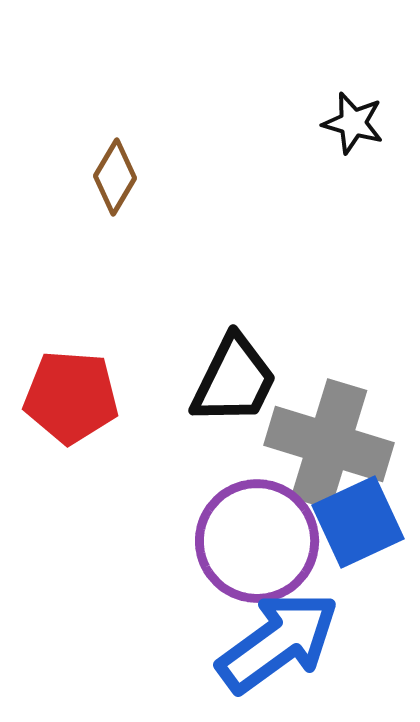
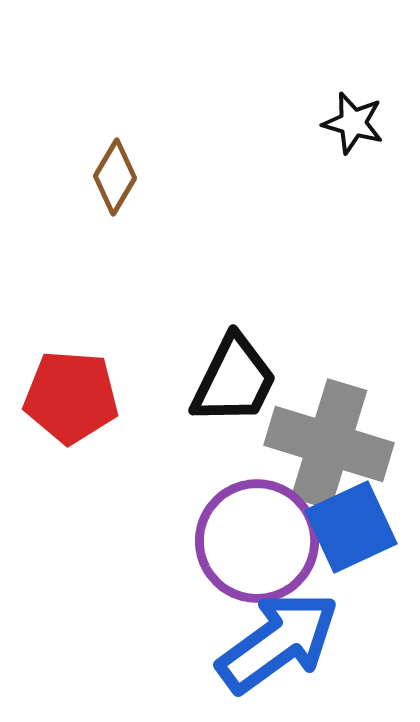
blue square: moved 7 px left, 5 px down
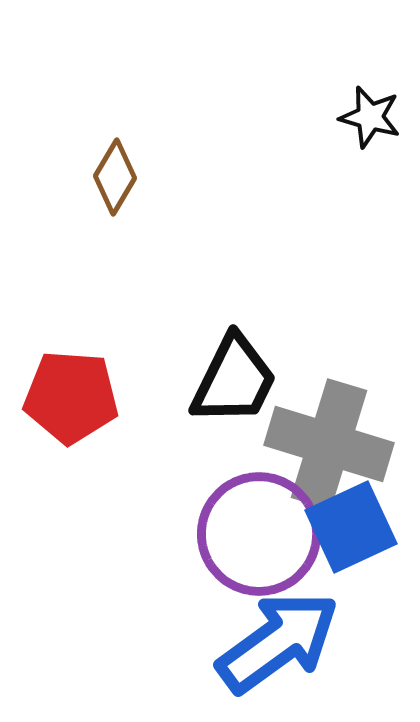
black star: moved 17 px right, 6 px up
purple circle: moved 2 px right, 7 px up
